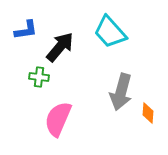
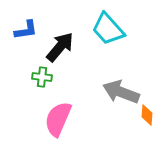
cyan trapezoid: moved 2 px left, 3 px up
green cross: moved 3 px right
gray arrow: rotated 96 degrees clockwise
orange diamond: moved 1 px left, 2 px down
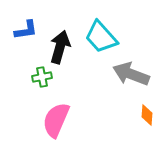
cyan trapezoid: moved 7 px left, 8 px down
black arrow: rotated 24 degrees counterclockwise
green cross: rotated 18 degrees counterclockwise
gray arrow: moved 10 px right, 18 px up
pink semicircle: moved 2 px left, 1 px down
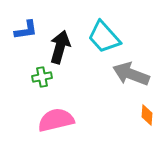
cyan trapezoid: moved 3 px right
pink semicircle: rotated 54 degrees clockwise
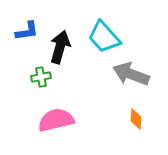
blue L-shape: moved 1 px right, 1 px down
green cross: moved 1 px left
orange diamond: moved 11 px left, 4 px down
